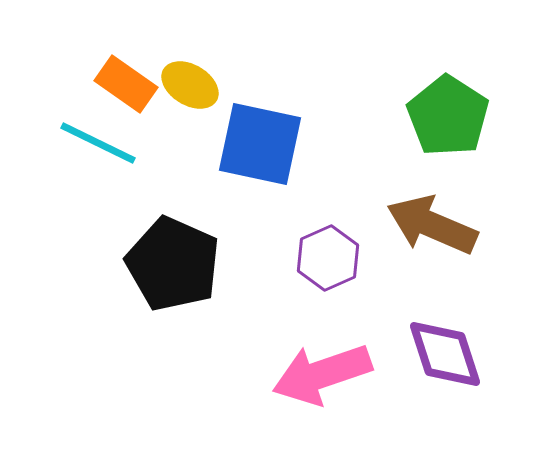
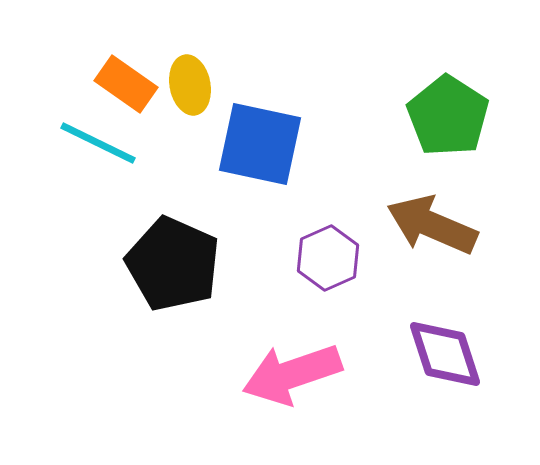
yellow ellipse: rotated 48 degrees clockwise
pink arrow: moved 30 px left
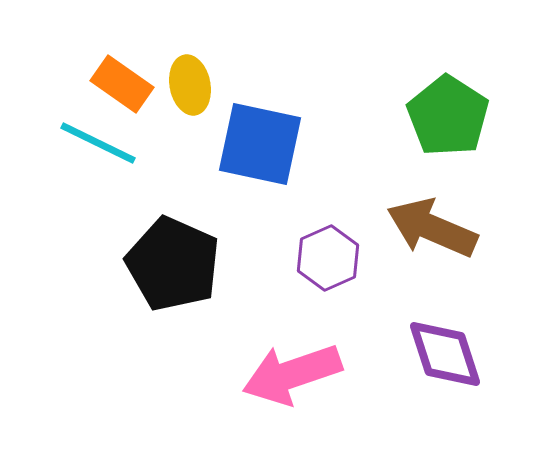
orange rectangle: moved 4 px left
brown arrow: moved 3 px down
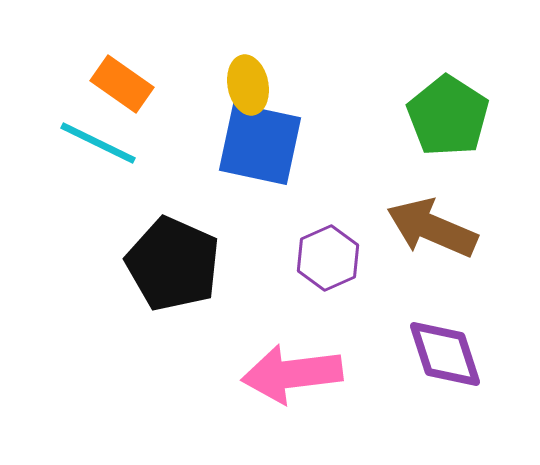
yellow ellipse: moved 58 px right
pink arrow: rotated 12 degrees clockwise
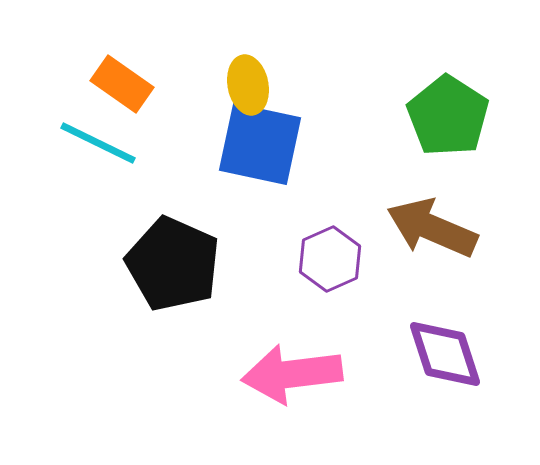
purple hexagon: moved 2 px right, 1 px down
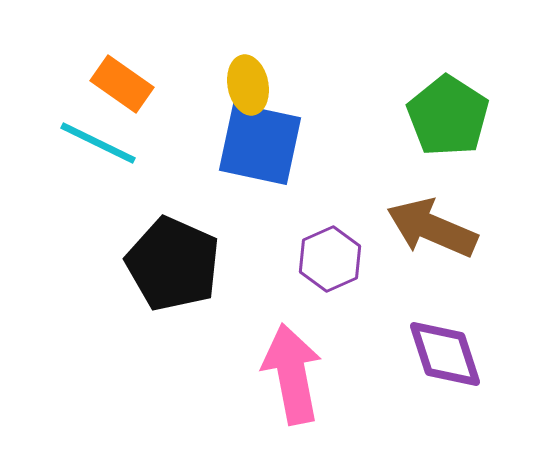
pink arrow: rotated 86 degrees clockwise
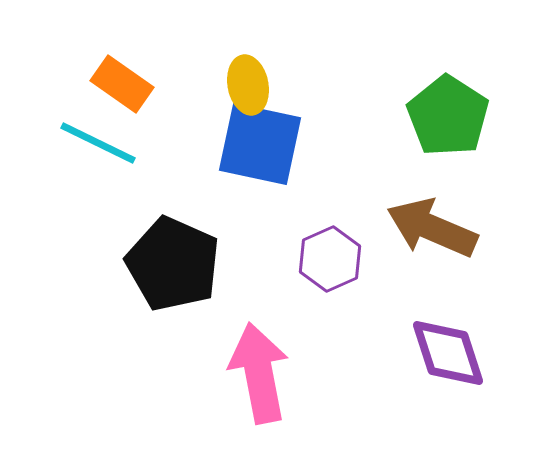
purple diamond: moved 3 px right, 1 px up
pink arrow: moved 33 px left, 1 px up
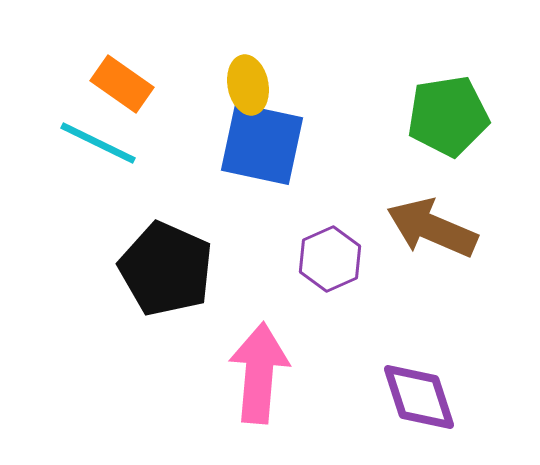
green pentagon: rotated 30 degrees clockwise
blue square: moved 2 px right
black pentagon: moved 7 px left, 5 px down
purple diamond: moved 29 px left, 44 px down
pink arrow: rotated 16 degrees clockwise
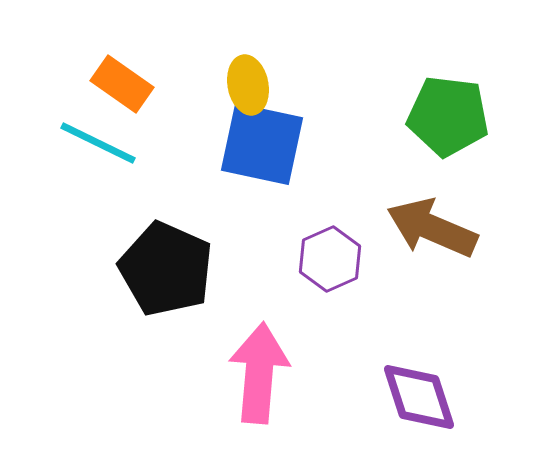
green pentagon: rotated 16 degrees clockwise
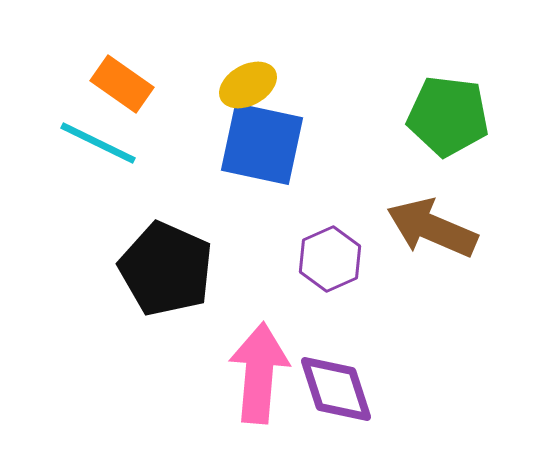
yellow ellipse: rotated 72 degrees clockwise
purple diamond: moved 83 px left, 8 px up
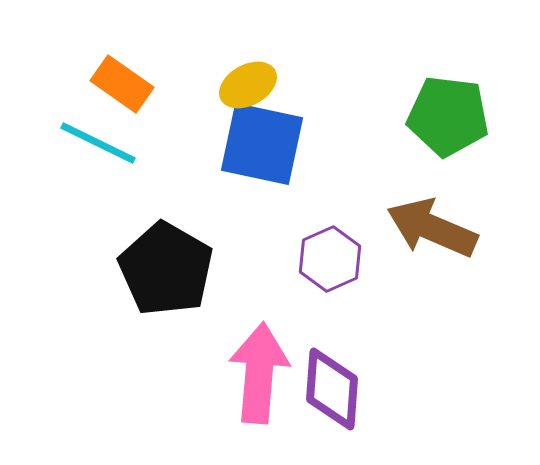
black pentagon: rotated 6 degrees clockwise
purple diamond: moved 4 px left; rotated 22 degrees clockwise
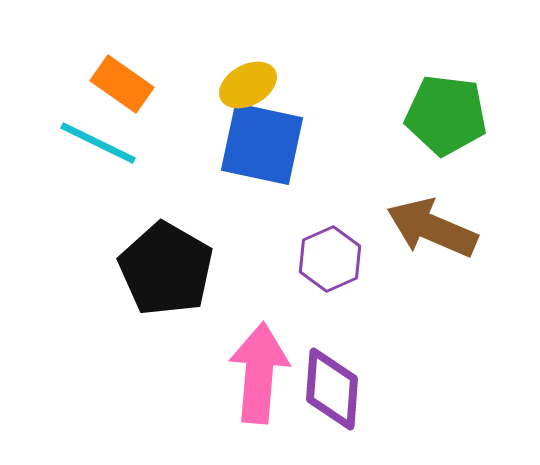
green pentagon: moved 2 px left, 1 px up
